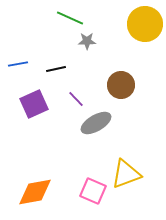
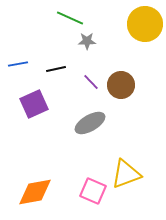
purple line: moved 15 px right, 17 px up
gray ellipse: moved 6 px left
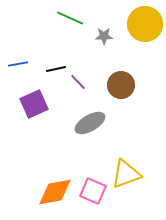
gray star: moved 17 px right, 5 px up
purple line: moved 13 px left
orange diamond: moved 20 px right
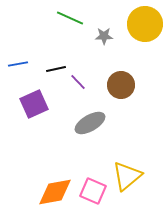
yellow triangle: moved 1 px right, 2 px down; rotated 20 degrees counterclockwise
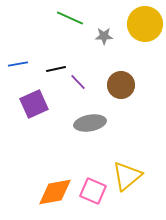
gray ellipse: rotated 20 degrees clockwise
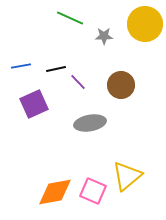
blue line: moved 3 px right, 2 px down
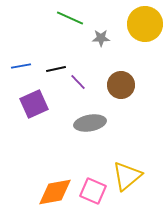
gray star: moved 3 px left, 2 px down
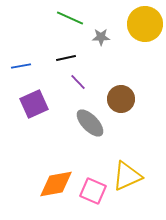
gray star: moved 1 px up
black line: moved 10 px right, 11 px up
brown circle: moved 14 px down
gray ellipse: rotated 56 degrees clockwise
yellow triangle: rotated 16 degrees clockwise
orange diamond: moved 1 px right, 8 px up
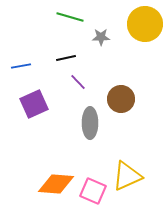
green line: moved 1 px up; rotated 8 degrees counterclockwise
gray ellipse: rotated 44 degrees clockwise
orange diamond: rotated 15 degrees clockwise
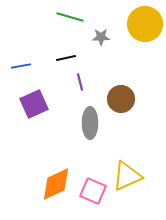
purple line: moved 2 px right; rotated 30 degrees clockwise
orange diamond: rotated 30 degrees counterclockwise
